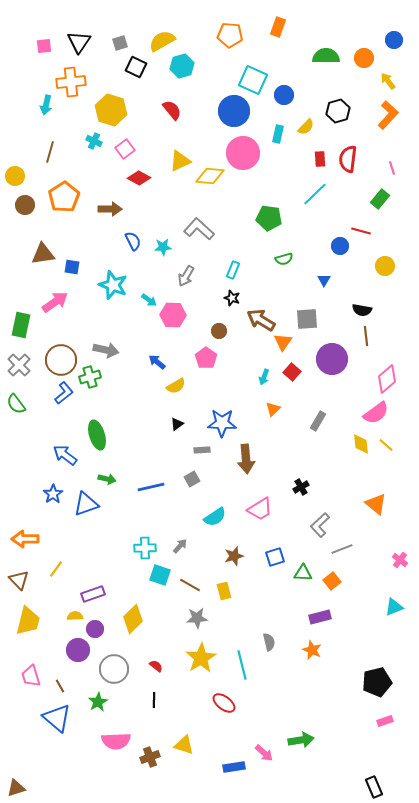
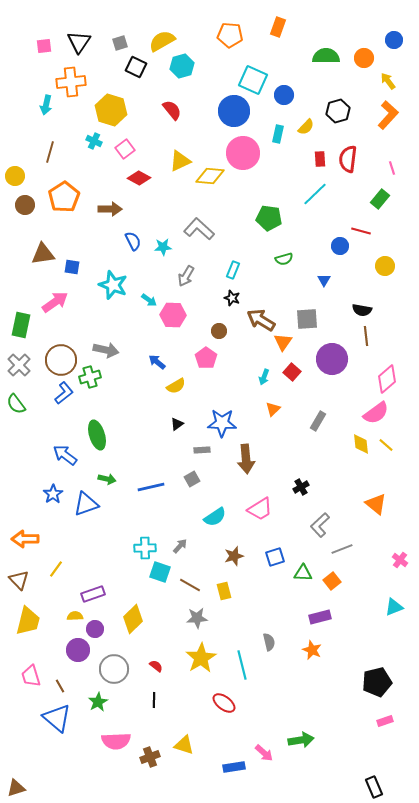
cyan square at (160, 575): moved 3 px up
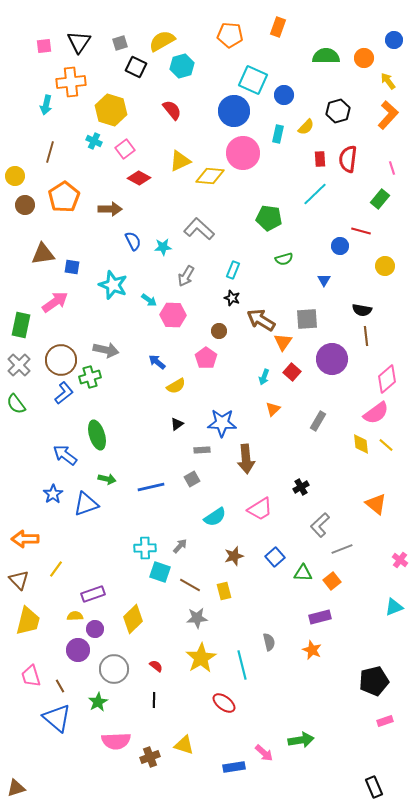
blue square at (275, 557): rotated 24 degrees counterclockwise
black pentagon at (377, 682): moved 3 px left, 1 px up
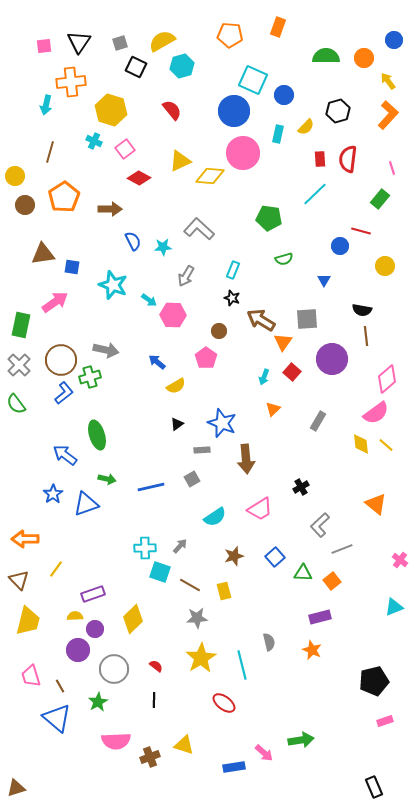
blue star at (222, 423): rotated 20 degrees clockwise
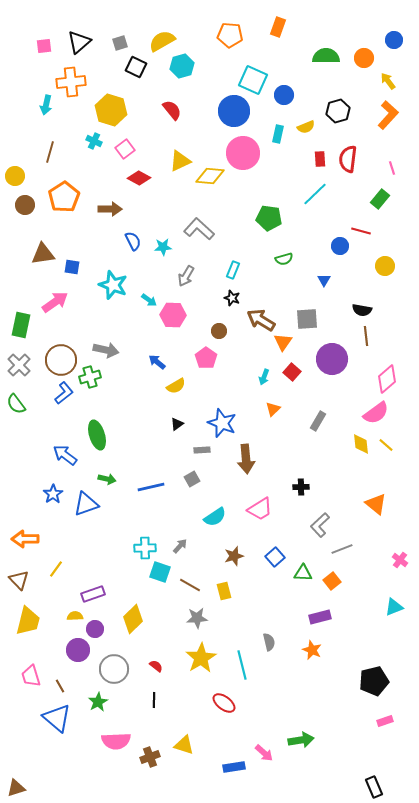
black triangle at (79, 42): rotated 15 degrees clockwise
yellow semicircle at (306, 127): rotated 24 degrees clockwise
black cross at (301, 487): rotated 28 degrees clockwise
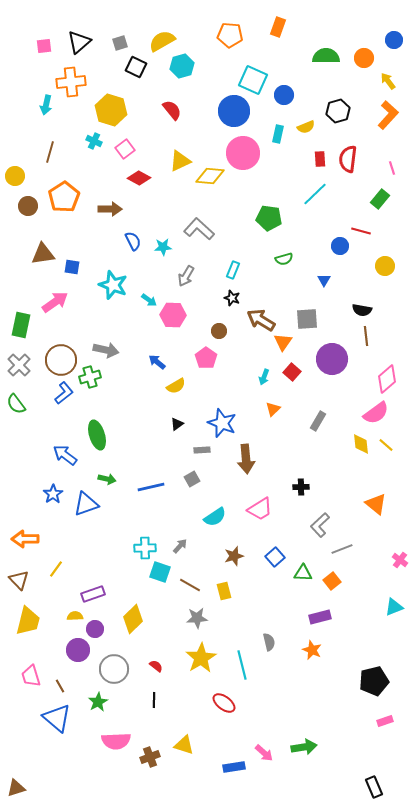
brown circle at (25, 205): moved 3 px right, 1 px down
green arrow at (301, 740): moved 3 px right, 7 px down
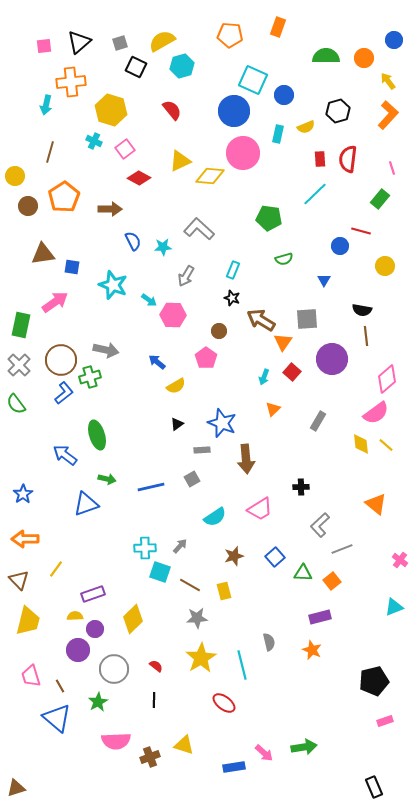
blue star at (53, 494): moved 30 px left
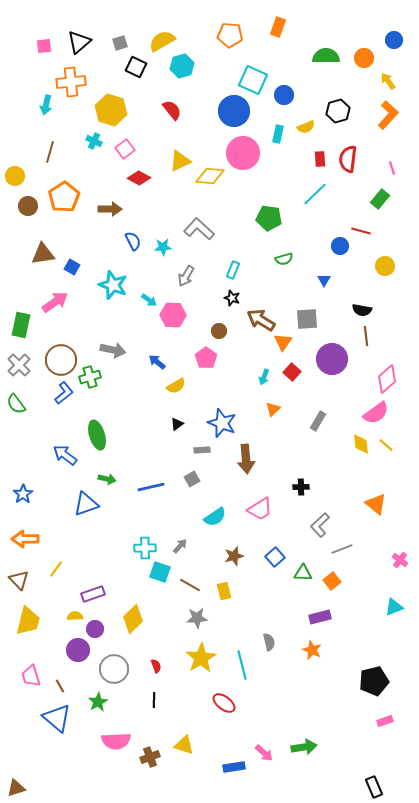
blue square at (72, 267): rotated 21 degrees clockwise
gray arrow at (106, 350): moved 7 px right
red semicircle at (156, 666): rotated 32 degrees clockwise
